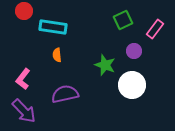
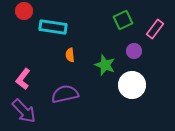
orange semicircle: moved 13 px right
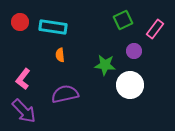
red circle: moved 4 px left, 11 px down
orange semicircle: moved 10 px left
green star: rotated 15 degrees counterclockwise
white circle: moved 2 px left
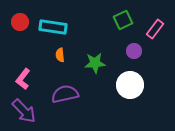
green star: moved 10 px left, 2 px up; rotated 10 degrees counterclockwise
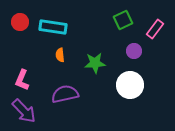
pink L-shape: moved 1 px left, 1 px down; rotated 15 degrees counterclockwise
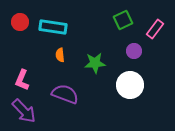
purple semicircle: rotated 32 degrees clockwise
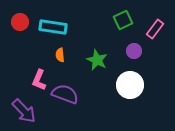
green star: moved 2 px right, 3 px up; rotated 30 degrees clockwise
pink L-shape: moved 17 px right
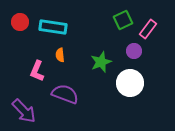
pink rectangle: moved 7 px left
green star: moved 4 px right, 2 px down; rotated 25 degrees clockwise
pink L-shape: moved 2 px left, 9 px up
white circle: moved 2 px up
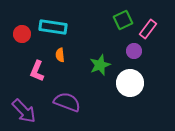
red circle: moved 2 px right, 12 px down
green star: moved 1 px left, 3 px down
purple semicircle: moved 2 px right, 8 px down
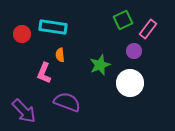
pink L-shape: moved 7 px right, 2 px down
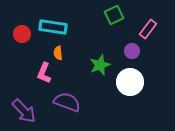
green square: moved 9 px left, 5 px up
purple circle: moved 2 px left
orange semicircle: moved 2 px left, 2 px up
white circle: moved 1 px up
